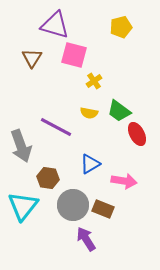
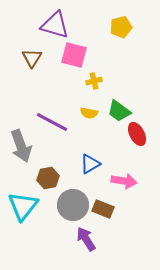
yellow cross: rotated 21 degrees clockwise
purple line: moved 4 px left, 5 px up
brown hexagon: rotated 20 degrees counterclockwise
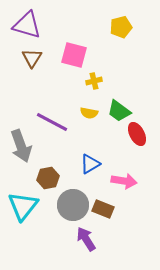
purple triangle: moved 28 px left
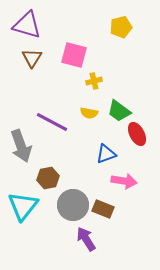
blue triangle: moved 16 px right, 10 px up; rotated 10 degrees clockwise
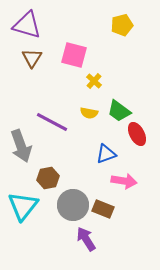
yellow pentagon: moved 1 px right, 2 px up
yellow cross: rotated 35 degrees counterclockwise
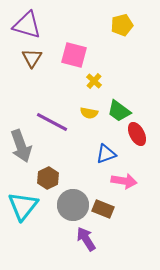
brown hexagon: rotated 15 degrees counterclockwise
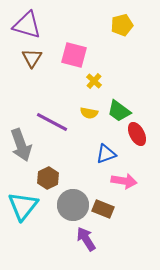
gray arrow: moved 1 px up
